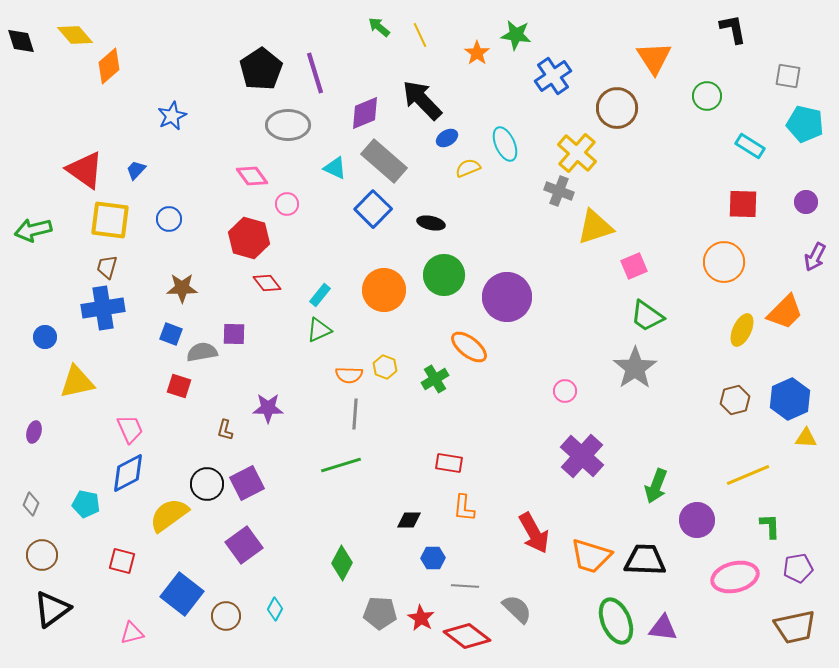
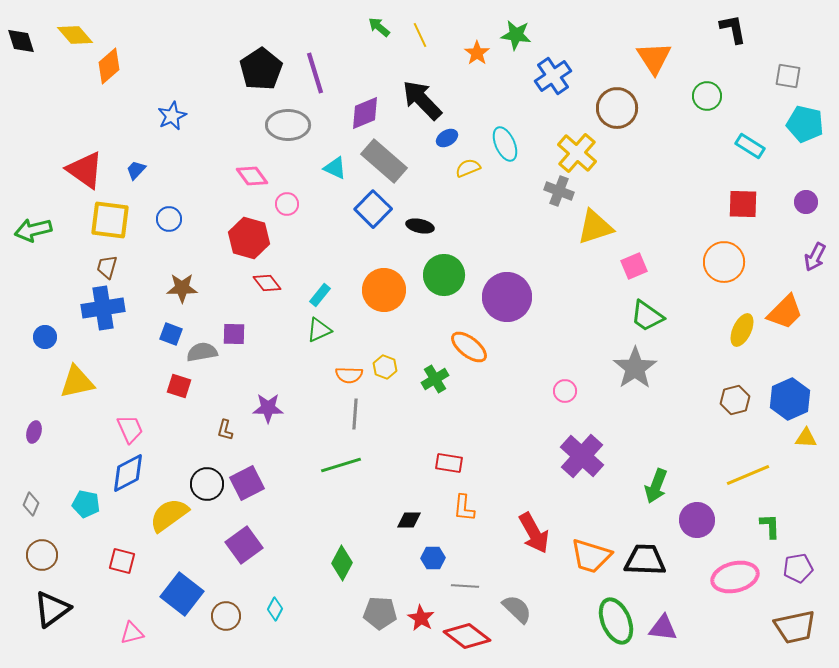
black ellipse at (431, 223): moved 11 px left, 3 px down
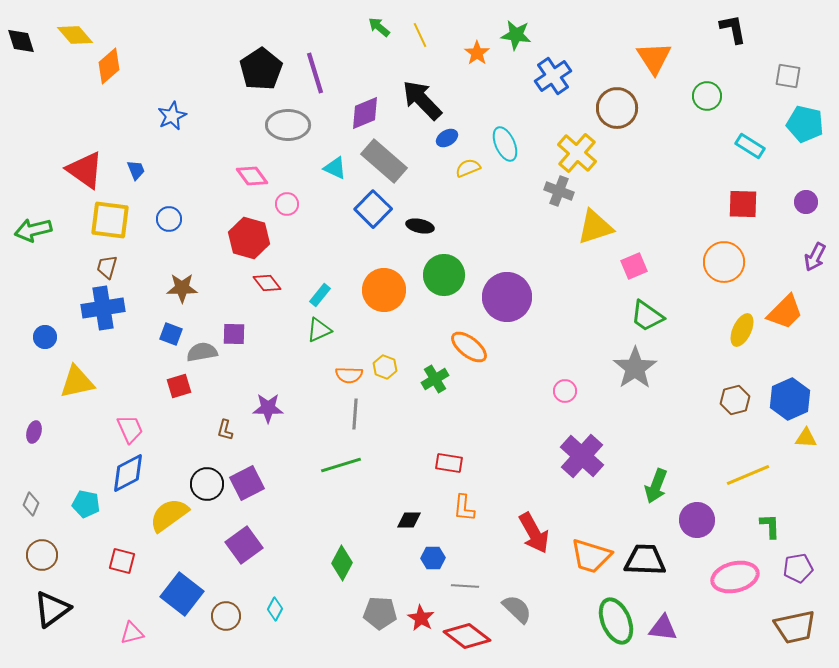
blue trapezoid at (136, 170): rotated 115 degrees clockwise
red square at (179, 386): rotated 35 degrees counterclockwise
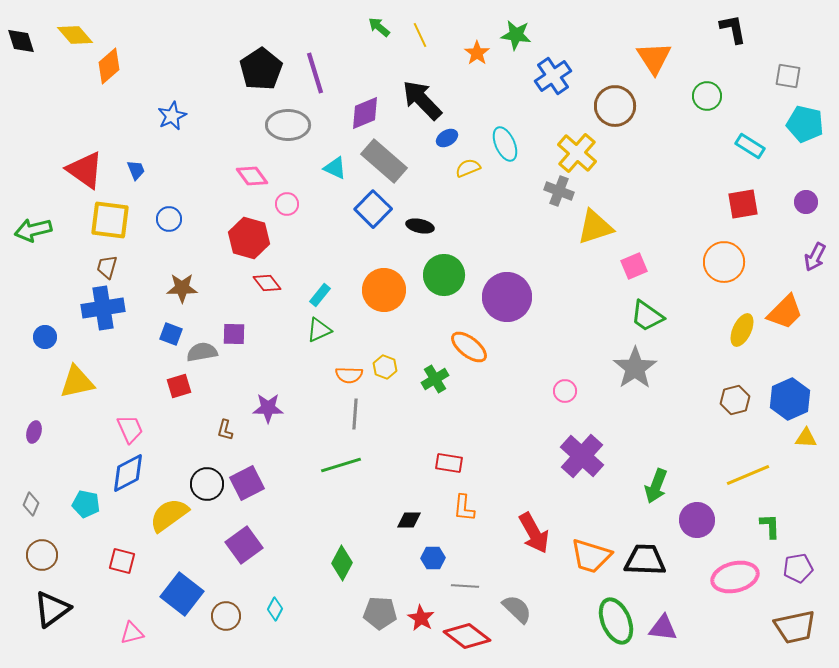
brown circle at (617, 108): moved 2 px left, 2 px up
red square at (743, 204): rotated 12 degrees counterclockwise
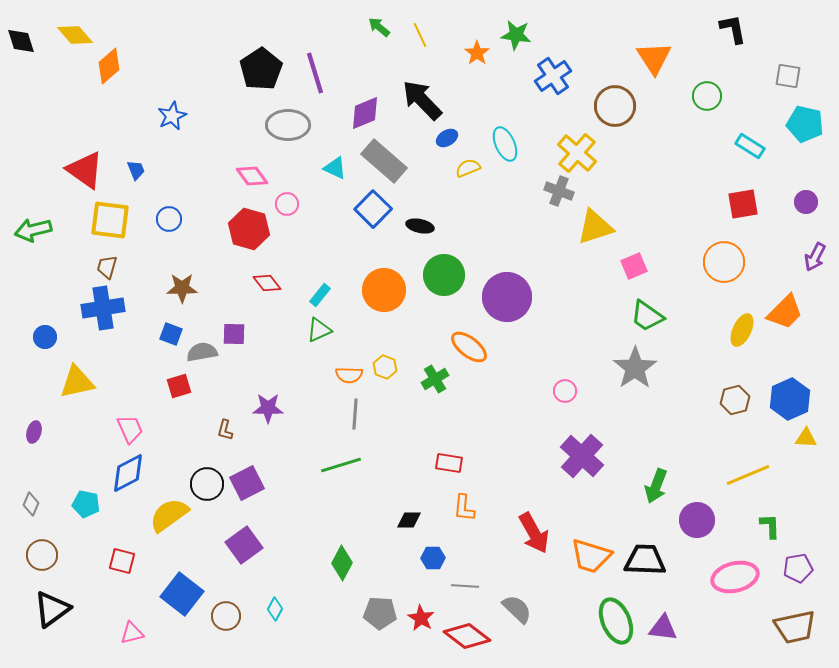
red hexagon at (249, 238): moved 9 px up
